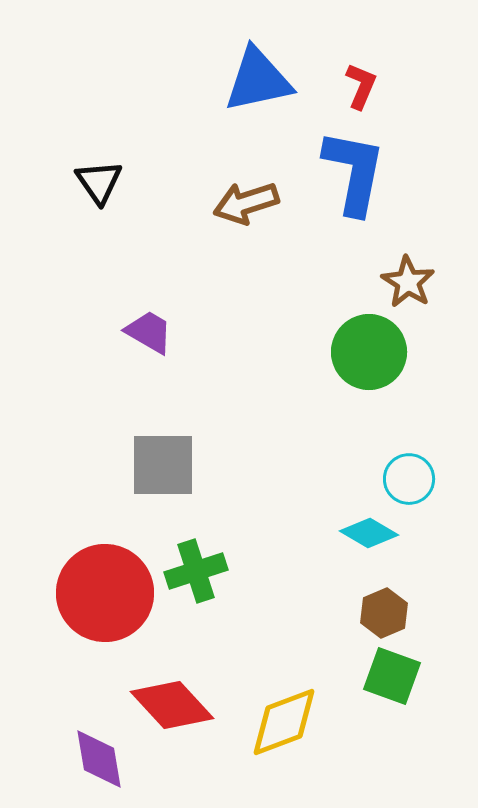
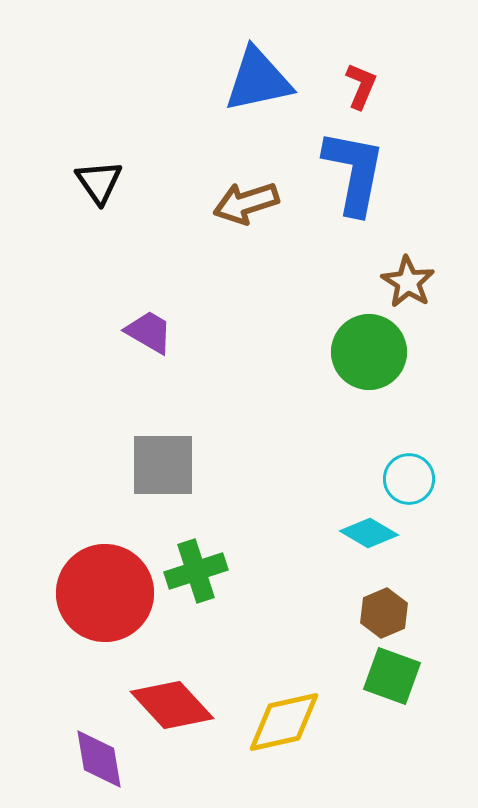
yellow diamond: rotated 8 degrees clockwise
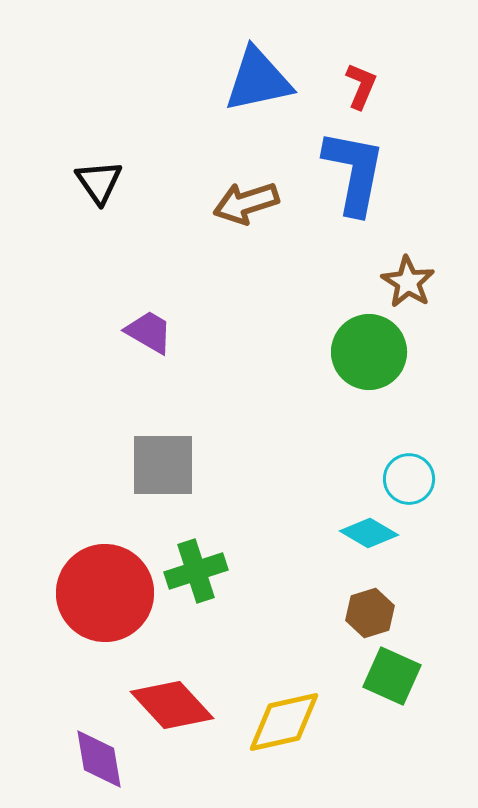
brown hexagon: moved 14 px left; rotated 6 degrees clockwise
green square: rotated 4 degrees clockwise
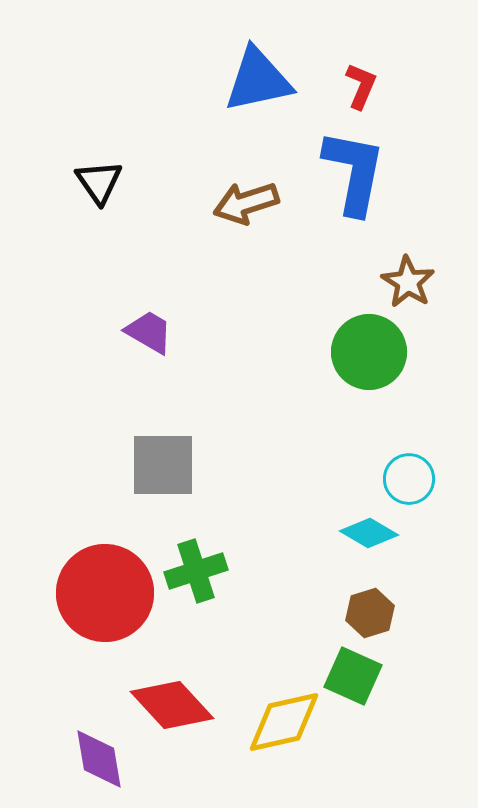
green square: moved 39 px left
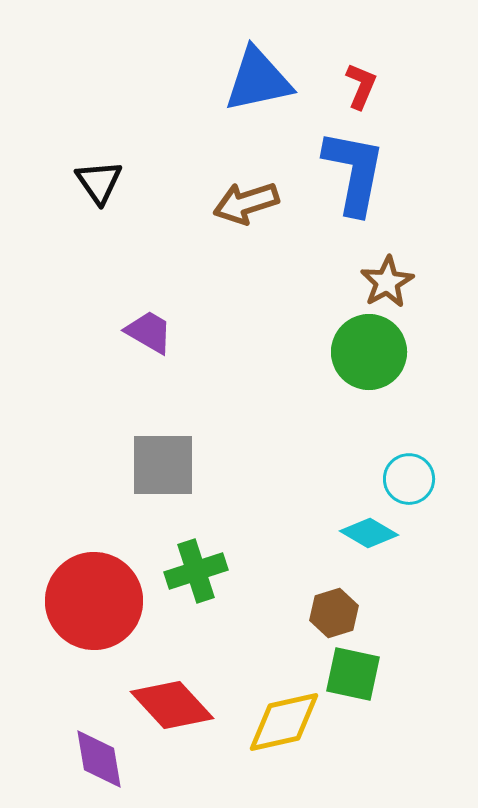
brown star: moved 21 px left; rotated 10 degrees clockwise
red circle: moved 11 px left, 8 px down
brown hexagon: moved 36 px left
green square: moved 2 px up; rotated 12 degrees counterclockwise
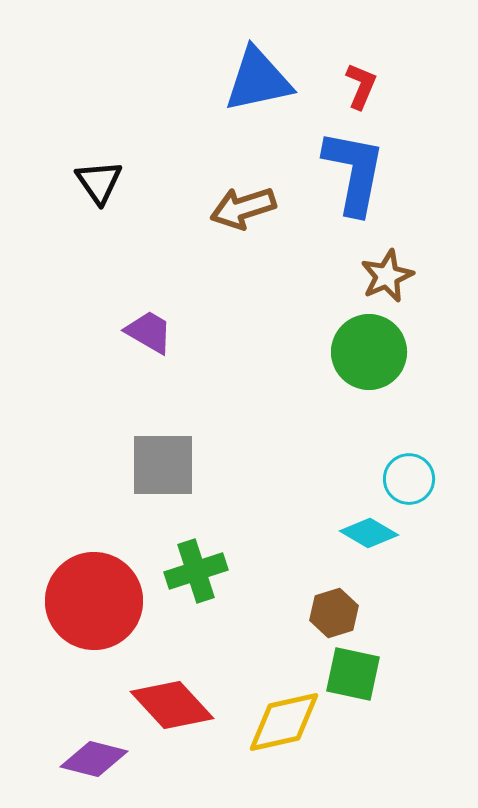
brown arrow: moved 3 px left, 5 px down
brown star: moved 6 px up; rotated 6 degrees clockwise
purple diamond: moved 5 px left; rotated 66 degrees counterclockwise
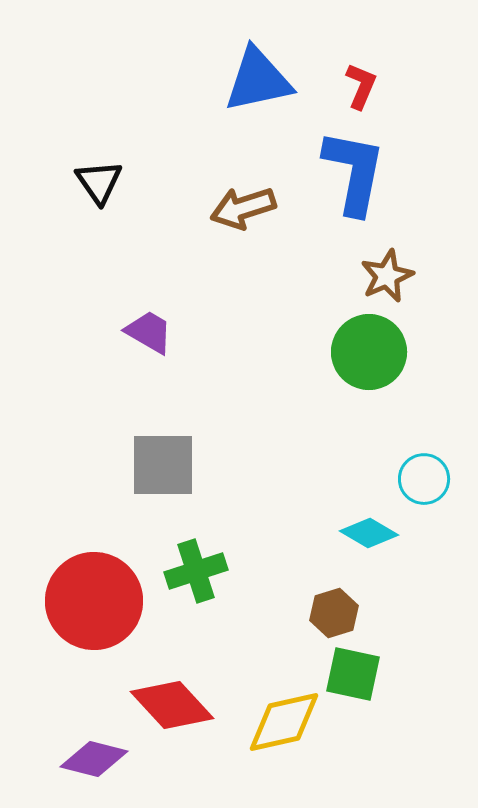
cyan circle: moved 15 px right
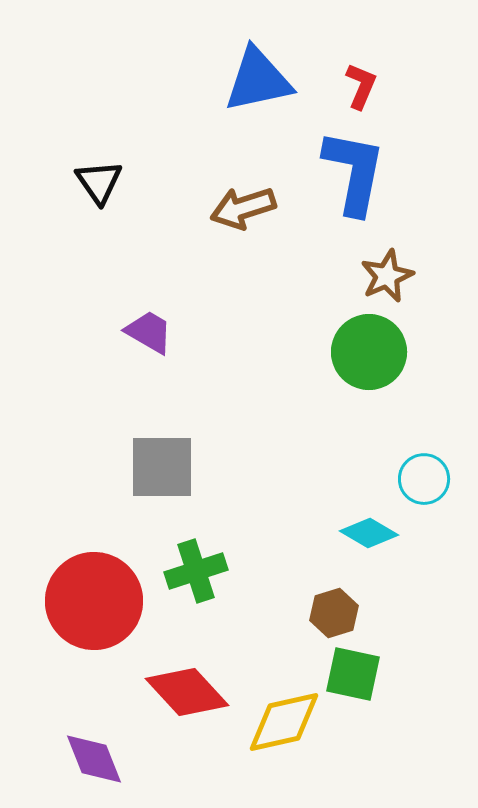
gray square: moved 1 px left, 2 px down
red diamond: moved 15 px right, 13 px up
purple diamond: rotated 54 degrees clockwise
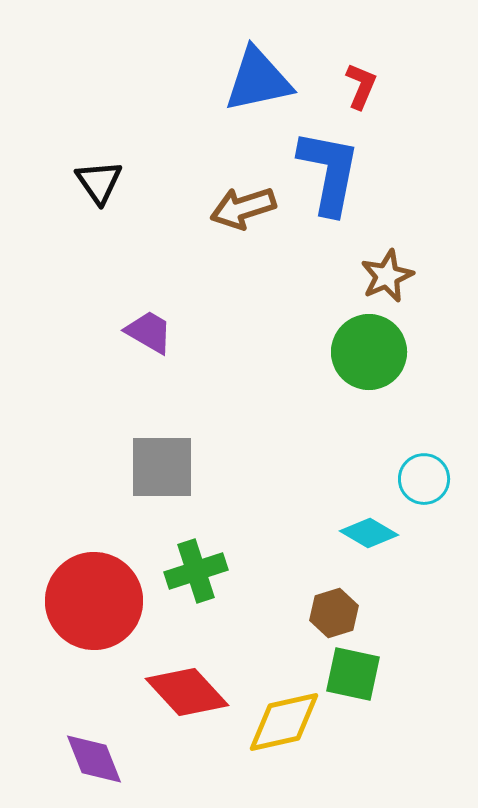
blue L-shape: moved 25 px left
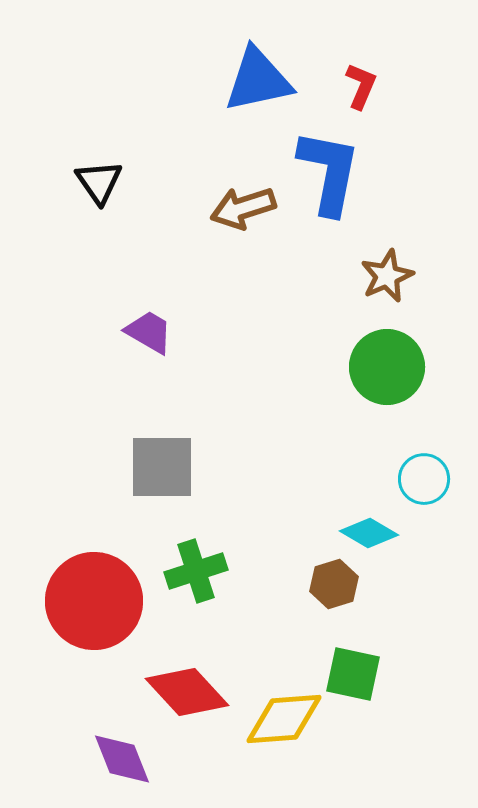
green circle: moved 18 px right, 15 px down
brown hexagon: moved 29 px up
yellow diamond: moved 3 px up; rotated 8 degrees clockwise
purple diamond: moved 28 px right
